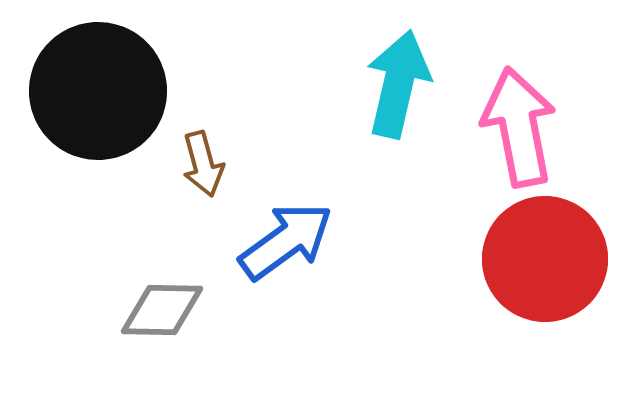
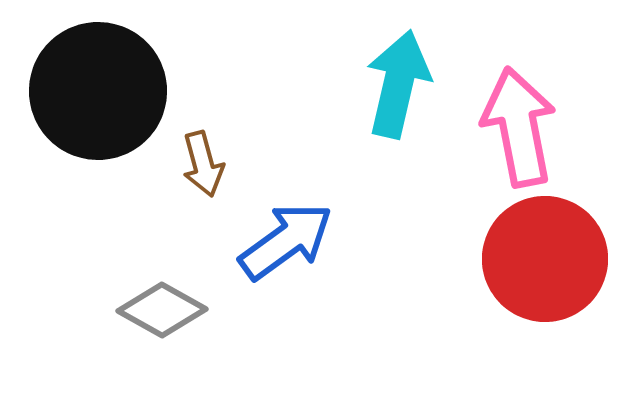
gray diamond: rotated 28 degrees clockwise
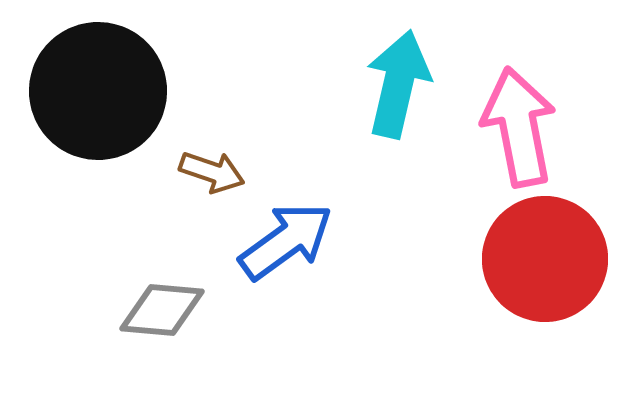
brown arrow: moved 9 px right, 8 px down; rotated 56 degrees counterclockwise
gray diamond: rotated 24 degrees counterclockwise
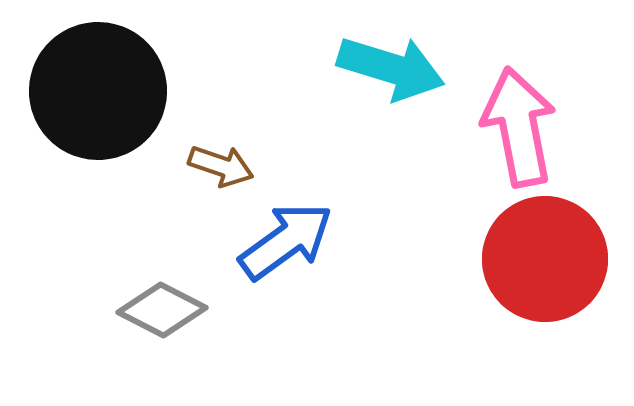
cyan arrow: moved 7 px left, 16 px up; rotated 94 degrees clockwise
brown arrow: moved 9 px right, 6 px up
gray diamond: rotated 22 degrees clockwise
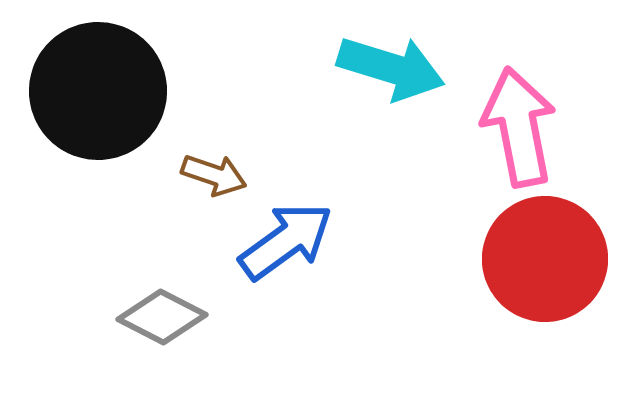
brown arrow: moved 7 px left, 9 px down
gray diamond: moved 7 px down
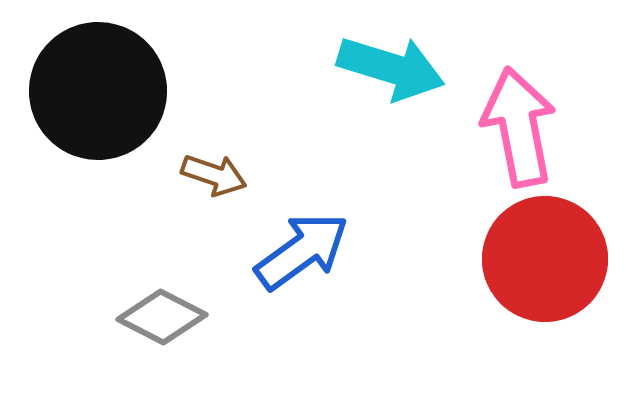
blue arrow: moved 16 px right, 10 px down
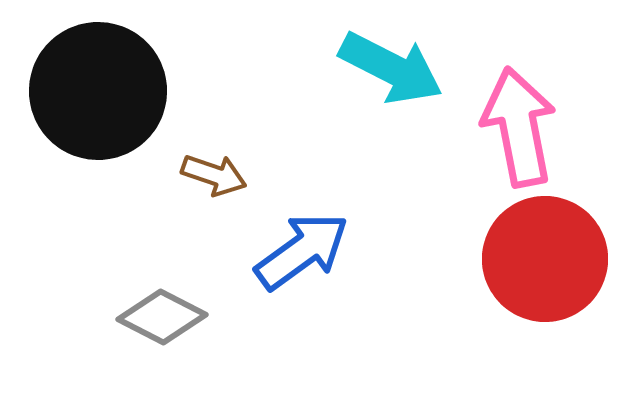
cyan arrow: rotated 10 degrees clockwise
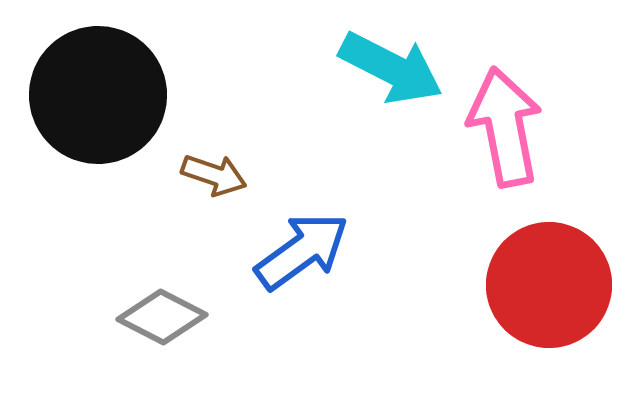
black circle: moved 4 px down
pink arrow: moved 14 px left
red circle: moved 4 px right, 26 px down
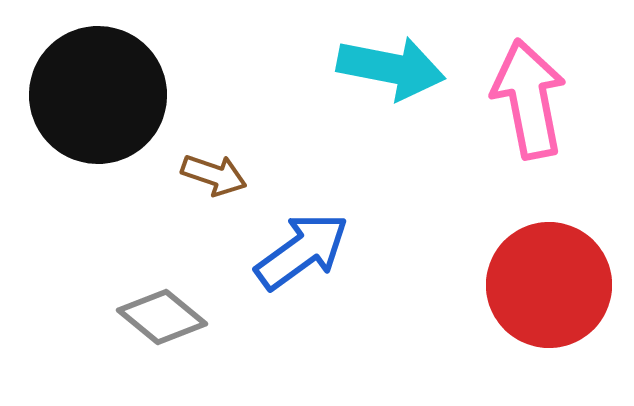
cyan arrow: rotated 16 degrees counterclockwise
pink arrow: moved 24 px right, 28 px up
gray diamond: rotated 12 degrees clockwise
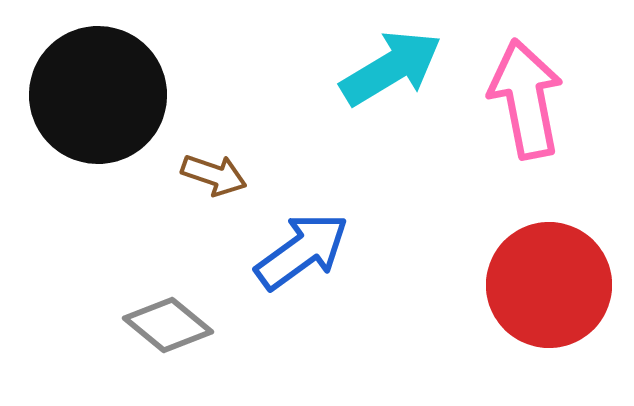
cyan arrow: rotated 42 degrees counterclockwise
pink arrow: moved 3 px left
gray diamond: moved 6 px right, 8 px down
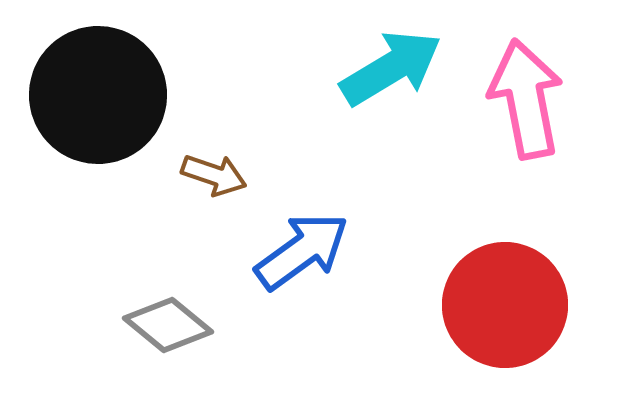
red circle: moved 44 px left, 20 px down
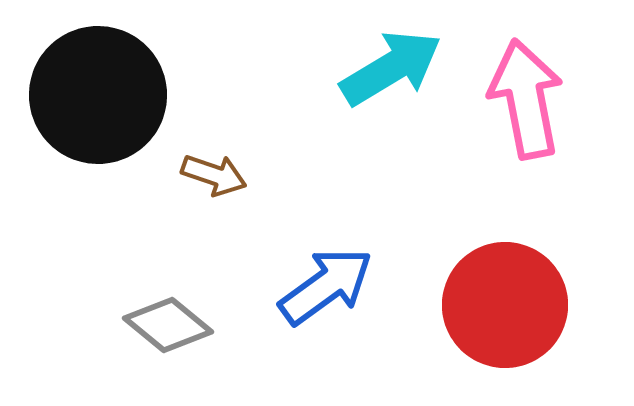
blue arrow: moved 24 px right, 35 px down
